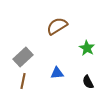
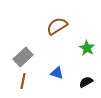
blue triangle: rotated 24 degrees clockwise
black semicircle: moved 2 px left; rotated 88 degrees clockwise
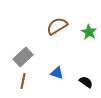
green star: moved 2 px right, 16 px up
black semicircle: rotated 64 degrees clockwise
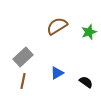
green star: rotated 21 degrees clockwise
blue triangle: rotated 48 degrees counterclockwise
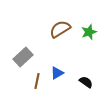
brown semicircle: moved 3 px right, 3 px down
brown line: moved 14 px right
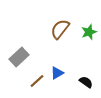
brown semicircle: rotated 20 degrees counterclockwise
gray rectangle: moved 4 px left
brown line: rotated 35 degrees clockwise
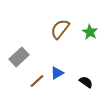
green star: moved 1 px right; rotated 21 degrees counterclockwise
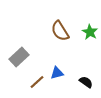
brown semicircle: moved 2 px down; rotated 70 degrees counterclockwise
blue triangle: rotated 16 degrees clockwise
brown line: moved 1 px down
